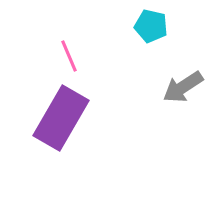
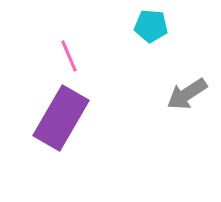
cyan pentagon: rotated 8 degrees counterclockwise
gray arrow: moved 4 px right, 7 px down
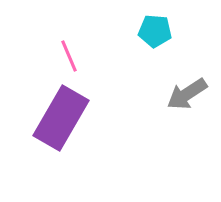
cyan pentagon: moved 4 px right, 5 px down
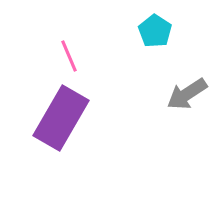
cyan pentagon: rotated 28 degrees clockwise
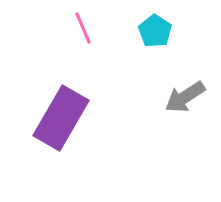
pink line: moved 14 px right, 28 px up
gray arrow: moved 2 px left, 3 px down
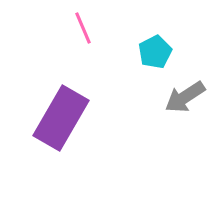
cyan pentagon: moved 21 px down; rotated 12 degrees clockwise
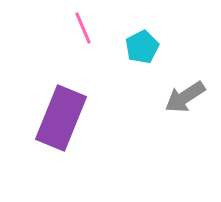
cyan pentagon: moved 13 px left, 5 px up
purple rectangle: rotated 8 degrees counterclockwise
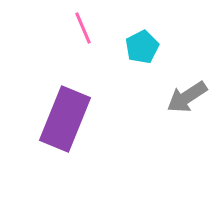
gray arrow: moved 2 px right
purple rectangle: moved 4 px right, 1 px down
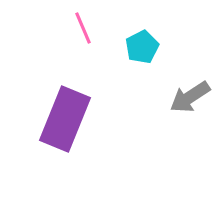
gray arrow: moved 3 px right
